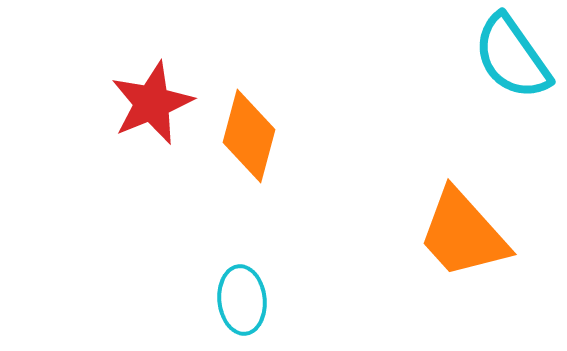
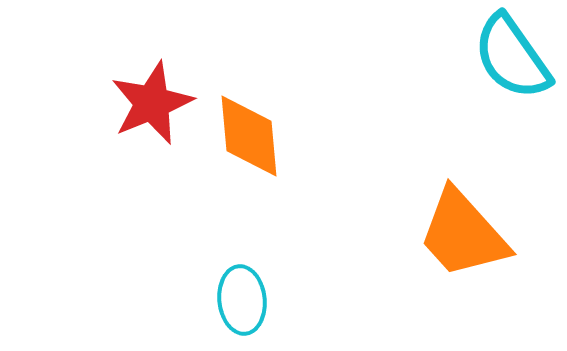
orange diamond: rotated 20 degrees counterclockwise
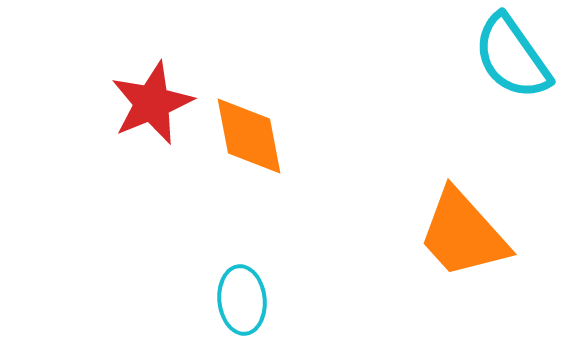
orange diamond: rotated 6 degrees counterclockwise
